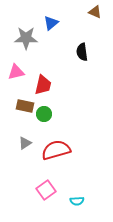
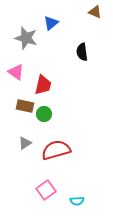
gray star: rotated 15 degrees clockwise
pink triangle: rotated 48 degrees clockwise
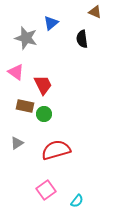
black semicircle: moved 13 px up
red trapezoid: rotated 40 degrees counterclockwise
gray triangle: moved 8 px left
cyan semicircle: rotated 48 degrees counterclockwise
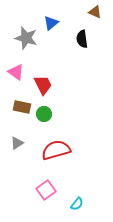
brown rectangle: moved 3 px left, 1 px down
cyan semicircle: moved 3 px down
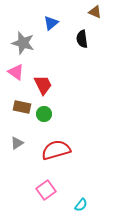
gray star: moved 3 px left, 5 px down
cyan semicircle: moved 4 px right, 1 px down
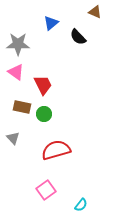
black semicircle: moved 4 px left, 2 px up; rotated 36 degrees counterclockwise
gray star: moved 5 px left, 1 px down; rotated 15 degrees counterclockwise
gray triangle: moved 4 px left, 5 px up; rotated 40 degrees counterclockwise
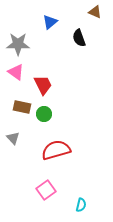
blue triangle: moved 1 px left, 1 px up
black semicircle: moved 1 px right, 1 px down; rotated 24 degrees clockwise
cyan semicircle: rotated 24 degrees counterclockwise
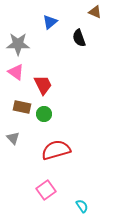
cyan semicircle: moved 1 px right, 1 px down; rotated 48 degrees counterclockwise
